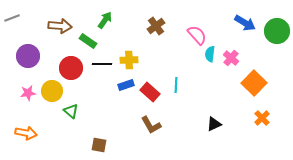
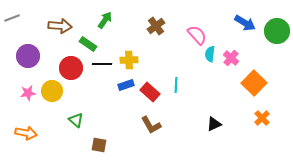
green rectangle: moved 3 px down
green triangle: moved 5 px right, 9 px down
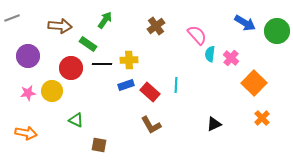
green triangle: rotated 14 degrees counterclockwise
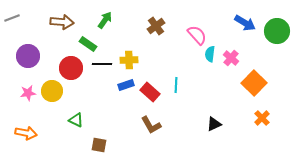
brown arrow: moved 2 px right, 4 px up
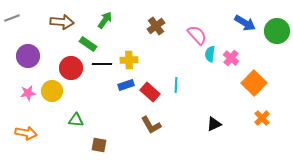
green triangle: rotated 21 degrees counterclockwise
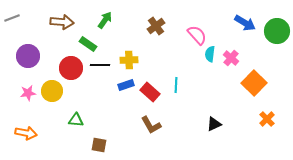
black line: moved 2 px left, 1 px down
orange cross: moved 5 px right, 1 px down
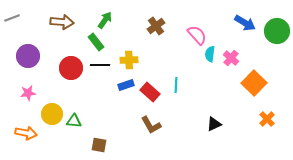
green rectangle: moved 8 px right, 2 px up; rotated 18 degrees clockwise
yellow circle: moved 23 px down
green triangle: moved 2 px left, 1 px down
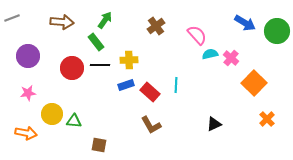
cyan semicircle: rotated 70 degrees clockwise
red circle: moved 1 px right
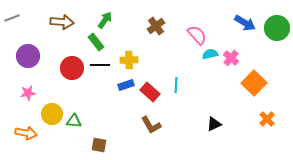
green circle: moved 3 px up
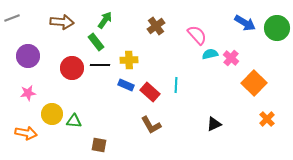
blue rectangle: rotated 42 degrees clockwise
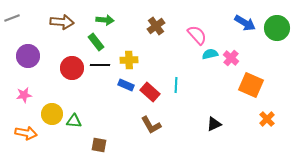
green arrow: rotated 60 degrees clockwise
orange square: moved 3 px left, 2 px down; rotated 20 degrees counterclockwise
pink star: moved 4 px left, 2 px down
